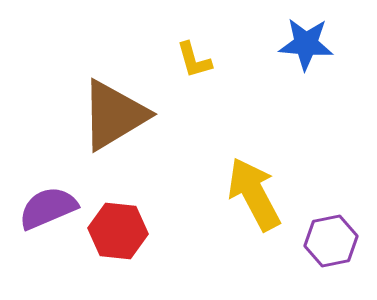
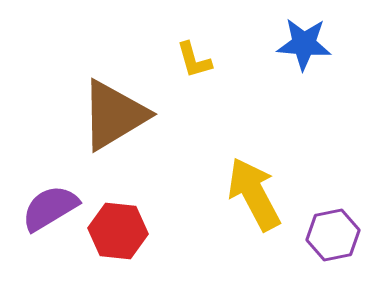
blue star: moved 2 px left
purple semicircle: moved 2 px right; rotated 8 degrees counterclockwise
purple hexagon: moved 2 px right, 6 px up
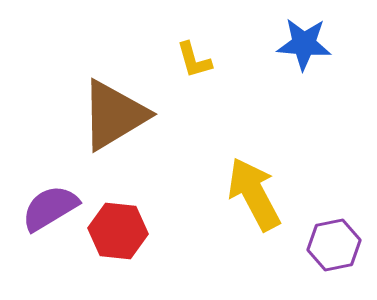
purple hexagon: moved 1 px right, 10 px down
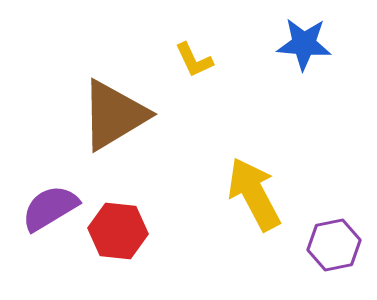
yellow L-shape: rotated 9 degrees counterclockwise
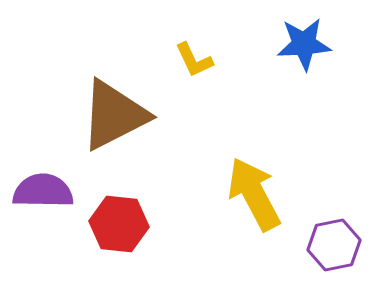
blue star: rotated 8 degrees counterclockwise
brown triangle: rotated 4 degrees clockwise
purple semicircle: moved 7 px left, 17 px up; rotated 32 degrees clockwise
red hexagon: moved 1 px right, 7 px up
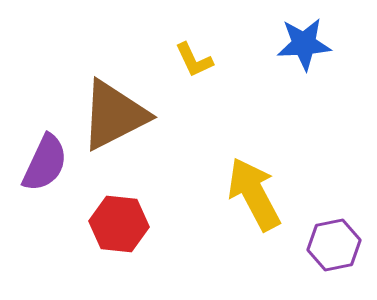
purple semicircle: moved 2 px right, 28 px up; rotated 114 degrees clockwise
